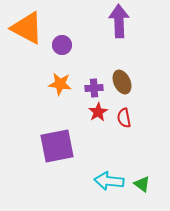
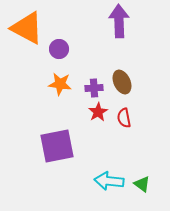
purple circle: moved 3 px left, 4 px down
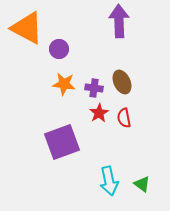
orange star: moved 4 px right
purple cross: rotated 12 degrees clockwise
red star: moved 1 px right, 1 px down
purple square: moved 5 px right, 4 px up; rotated 9 degrees counterclockwise
cyan arrow: rotated 108 degrees counterclockwise
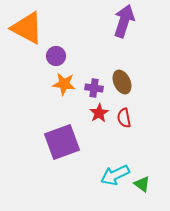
purple arrow: moved 5 px right; rotated 20 degrees clockwise
purple circle: moved 3 px left, 7 px down
cyan arrow: moved 6 px right, 6 px up; rotated 76 degrees clockwise
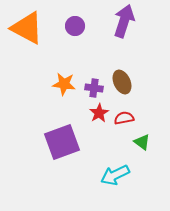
purple circle: moved 19 px right, 30 px up
red semicircle: rotated 90 degrees clockwise
green triangle: moved 42 px up
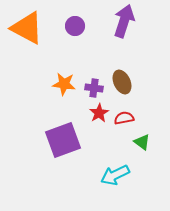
purple square: moved 1 px right, 2 px up
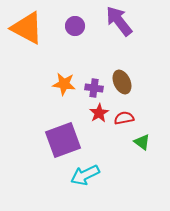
purple arrow: moved 5 px left; rotated 56 degrees counterclockwise
cyan arrow: moved 30 px left
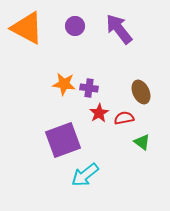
purple arrow: moved 8 px down
brown ellipse: moved 19 px right, 10 px down
purple cross: moved 5 px left
cyan arrow: rotated 12 degrees counterclockwise
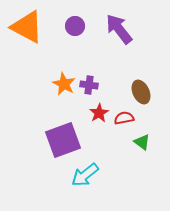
orange triangle: moved 1 px up
orange star: rotated 20 degrees clockwise
purple cross: moved 3 px up
